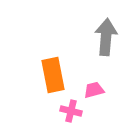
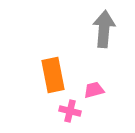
gray arrow: moved 2 px left, 8 px up
pink cross: moved 1 px left
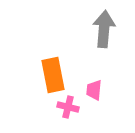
pink trapezoid: rotated 70 degrees counterclockwise
pink cross: moved 2 px left, 4 px up
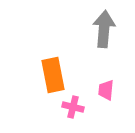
pink trapezoid: moved 12 px right
pink cross: moved 5 px right
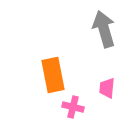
gray arrow: rotated 21 degrees counterclockwise
pink trapezoid: moved 1 px right, 2 px up
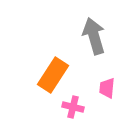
gray arrow: moved 10 px left, 7 px down
orange rectangle: rotated 44 degrees clockwise
